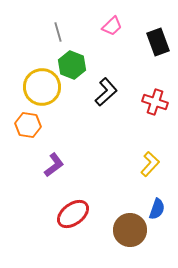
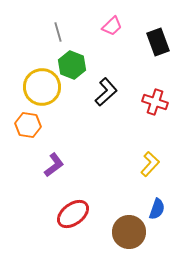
brown circle: moved 1 px left, 2 px down
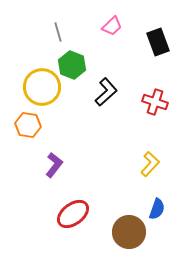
purple L-shape: rotated 15 degrees counterclockwise
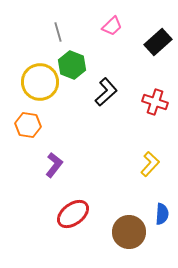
black rectangle: rotated 68 degrees clockwise
yellow circle: moved 2 px left, 5 px up
blue semicircle: moved 5 px right, 5 px down; rotated 15 degrees counterclockwise
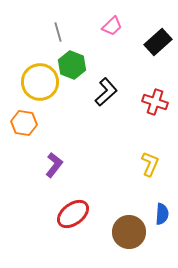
orange hexagon: moved 4 px left, 2 px up
yellow L-shape: rotated 20 degrees counterclockwise
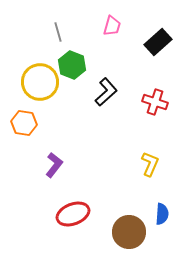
pink trapezoid: rotated 30 degrees counterclockwise
red ellipse: rotated 16 degrees clockwise
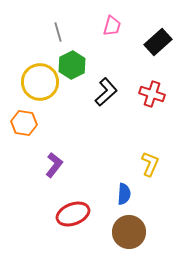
green hexagon: rotated 12 degrees clockwise
red cross: moved 3 px left, 8 px up
blue semicircle: moved 38 px left, 20 px up
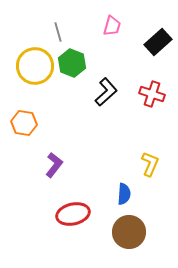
green hexagon: moved 2 px up; rotated 12 degrees counterclockwise
yellow circle: moved 5 px left, 16 px up
red ellipse: rotated 8 degrees clockwise
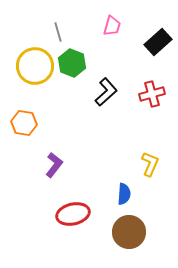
red cross: rotated 35 degrees counterclockwise
